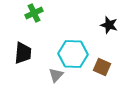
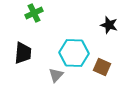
cyan hexagon: moved 1 px right, 1 px up
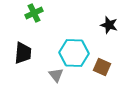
gray triangle: rotated 21 degrees counterclockwise
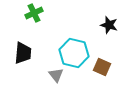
cyan hexagon: rotated 12 degrees clockwise
